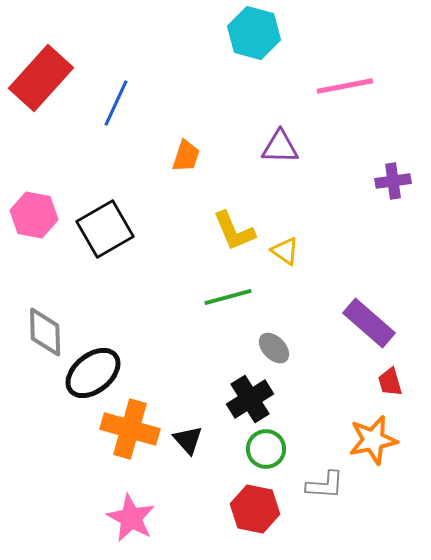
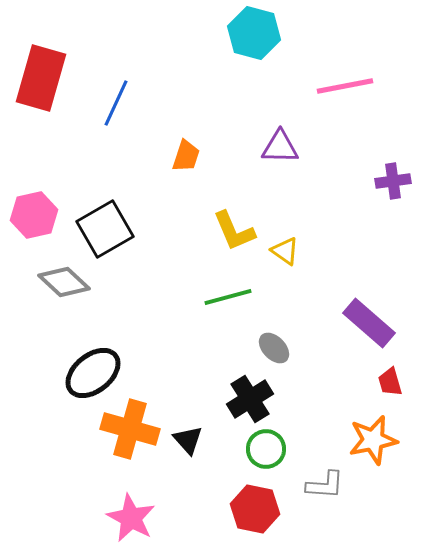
red rectangle: rotated 26 degrees counterclockwise
pink hexagon: rotated 24 degrees counterclockwise
gray diamond: moved 19 px right, 50 px up; rotated 45 degrees counterclockwise
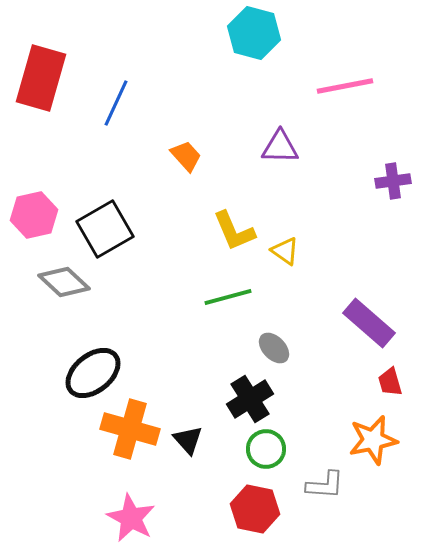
orange trapezoid: rotated 60 degrees counterclockwise
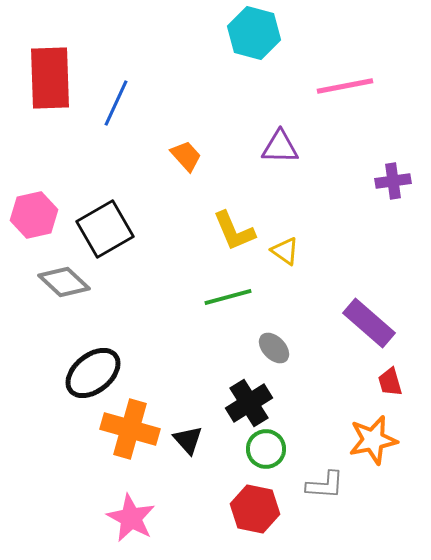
red rectangle: moved 9 px right; rotated 18 degrees counterclockwise
black cross: moved 1 px left, 4 px down
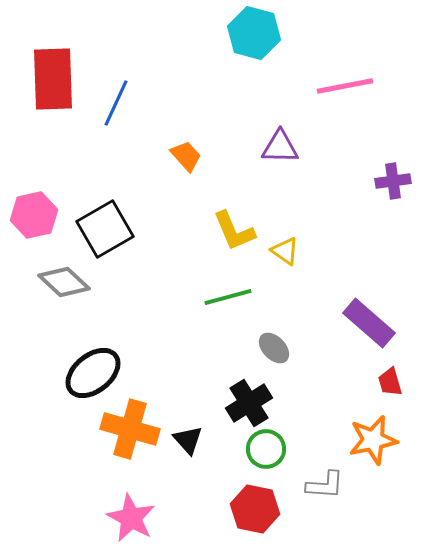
red rectangle: moved 3 px right, 1 px down
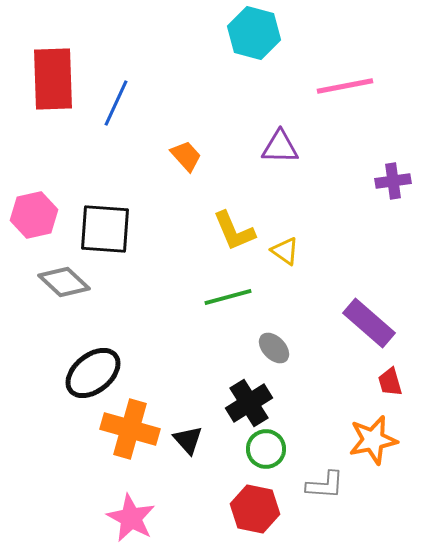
black square: rotated 34 degrees clockwise
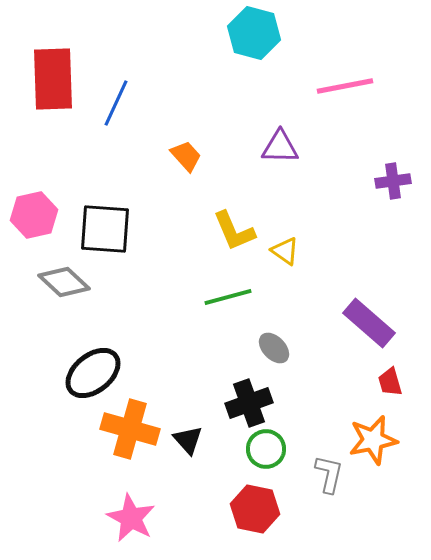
black cross: rotated 12 degrees clockwise
gray L-shape: moved 4 px right, 11 px up; rotated 81 degrees counterclockwise
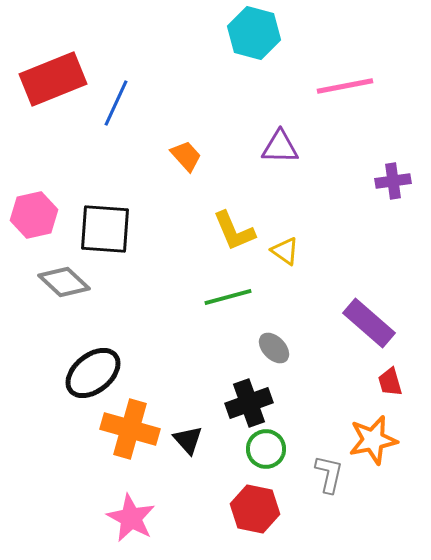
red rectangle: rotated 70 degrees clockwise
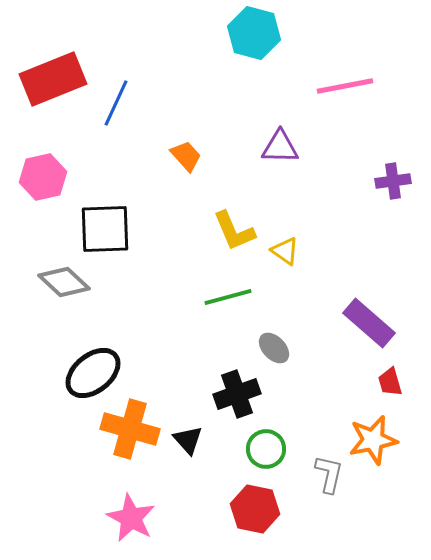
pink hexagon: moved 9 px right, 38 px up
black square: rotated 6 degrees counterclockwise
black cross: moved 12 px left, 9 px up
